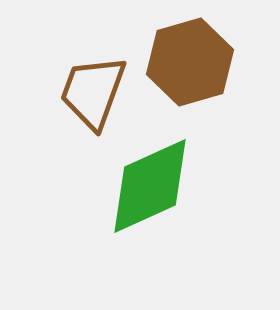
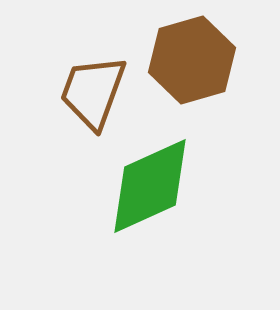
brown hexagon: moved 2 px right, 2 px up
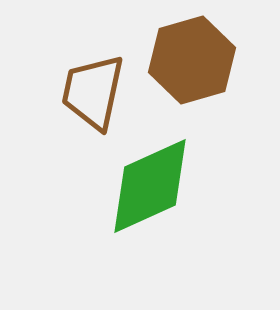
brown trapezoid: rotated 8 degrees counterclockwise
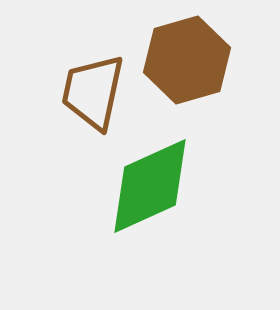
brown hexagon: moved 5 px left
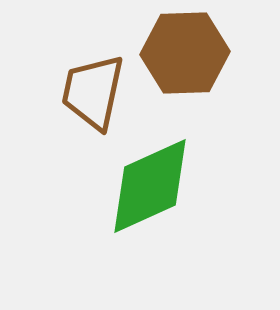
brown hexagon: moved 2 px left, 7 px up; rotated 14 degrees clockwise
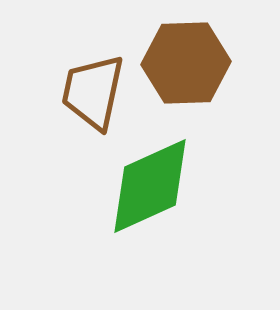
brown hexagon: moved 1 px right, 10 px down
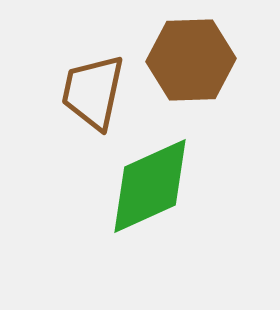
brown hexagon: moved 5 px right, 3 px up
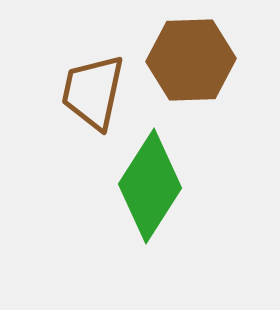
green diamond: rotated 33 degrees counterclockwise
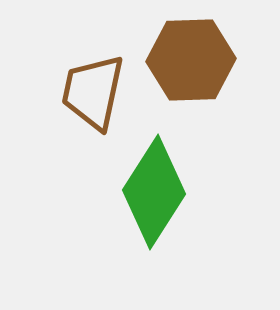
green diamond: moved 4 px right, 6 px down
